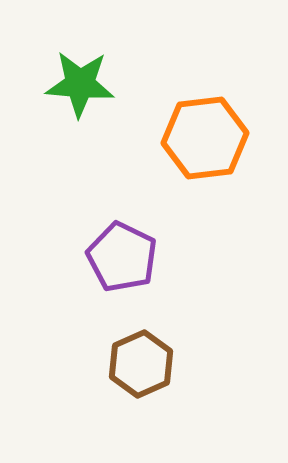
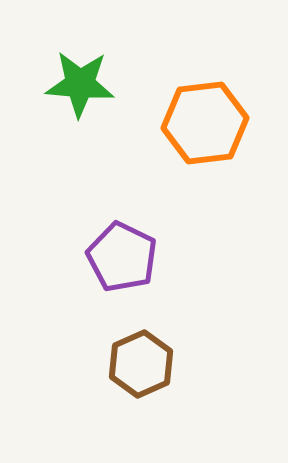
orange hexagon: moved 15 px up
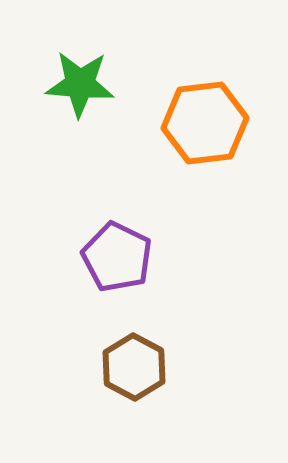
purple pentagon: moved 5 px left
brown hexagon: moved 7 px left, 3 px down; rotated 8 degrees counterclockwise
